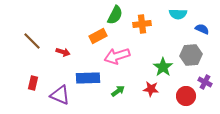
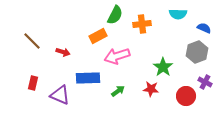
blue semicircle: moved 2 px right, 1 px up
gray hexagon: moved 6 px right, 3 px up; rotated 15 degrees counterclockwise
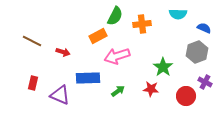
green semicircle: moved 1 px down
brown line: rotated 18 degrees counterclockwise
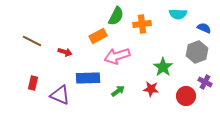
green semicircle: moved 1 px right
red arrow: moved 2 px right
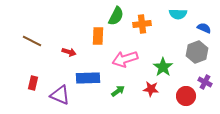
orange rectangle: rotated 60 degrees counterclockwise
red arrow: moved 4 px right
pink arrow: moved 8 px right, 3 px down
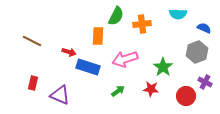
blue rectangle: moved 11 px up; rotated 20 degrees clockwise
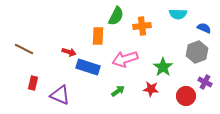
orange cross: moved 2 px down
brown line: moved 8 px left, 8 px down
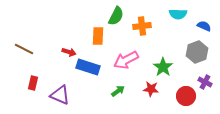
blue semicircle: moved 2 px up
pink arrow: moved 1 px right, 1 px down; rotated 10 degrees counterclockwise
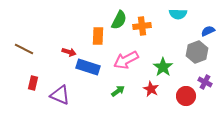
green semicircle: moved 3 px right, 4 px down
blue semicircle: moved 4 px right, 5 px down; rotated 48 degrees counterclockwise
red star: rotated 21 degrees clockwise
